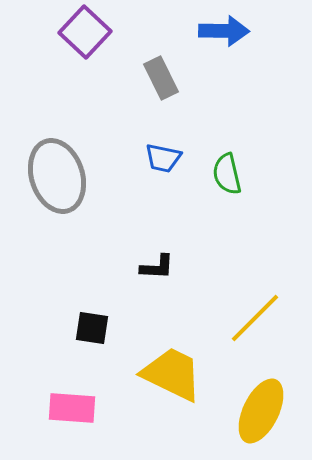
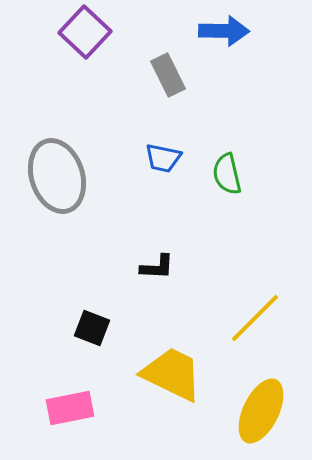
gray rectangle: moved 7 px right, 3 px up
black square: rotated 12 degrees clockwise
pink rectangle: moved 2 px left; rotated 15 degrees counterclockwise
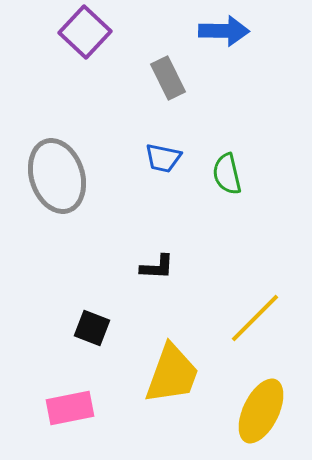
gray rectangle: moved 3 px down
yellow trapezoid: rotated 84 degrees clockwise
